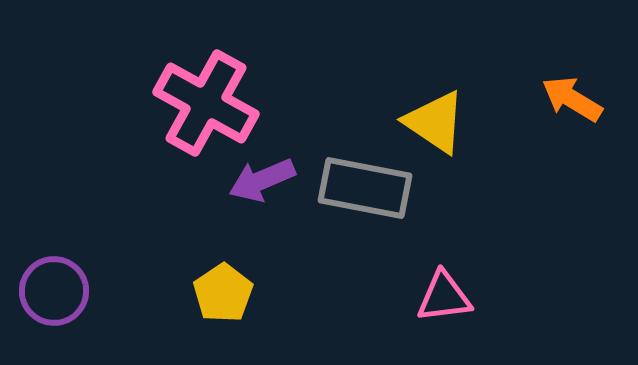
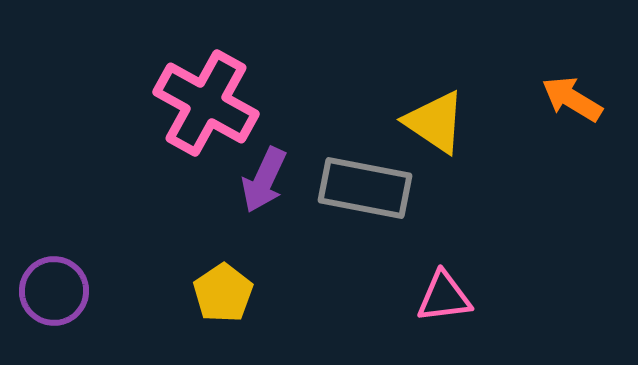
purple arrow: moved 2 px right; rotated 42 degrees counterclockwise
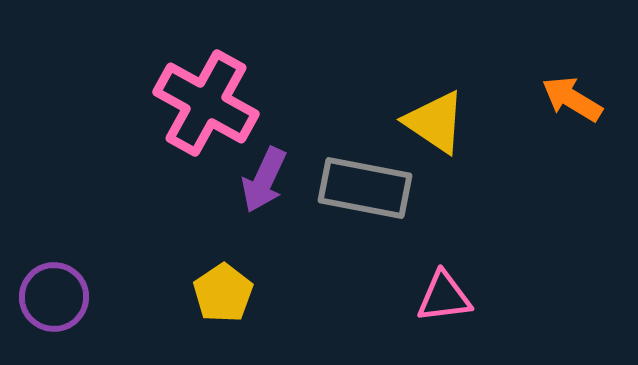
purple circle: moved 6 px down
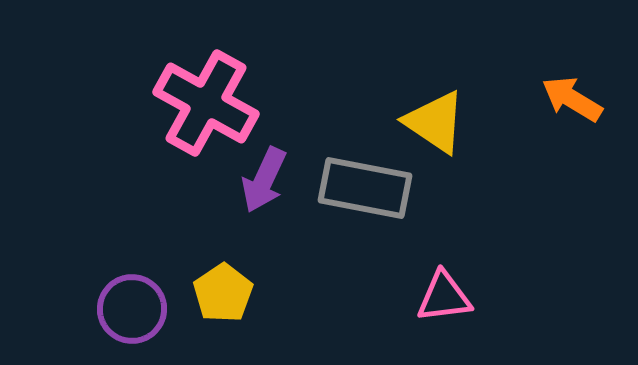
purple circle: moved 78 px right, 12 px down
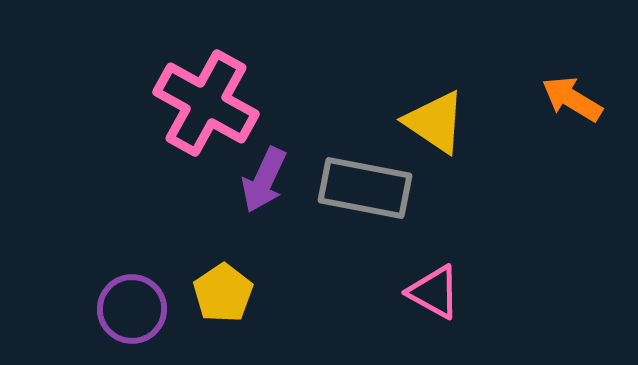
pink triangle: moved 10 px left, 5 px up; rotated 36 degrees clockwise
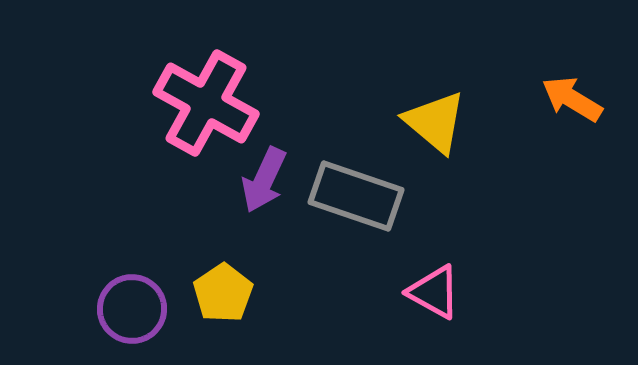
yellow triangle: rotated 6 degrees clockwise
gray rectangle: moved 9 px left, 8 px down; rotated 8 degrees clockwise
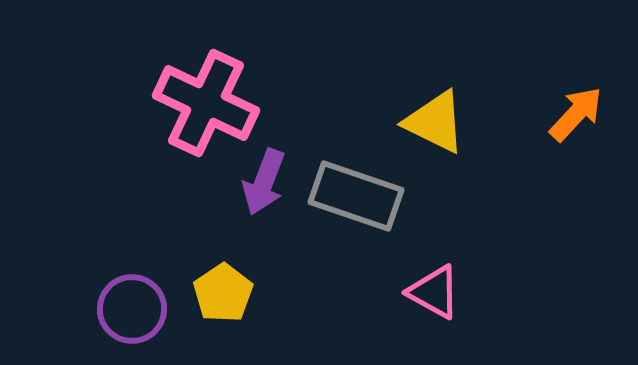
orange arrow: moved 4 px right, 15 px down; rotated 102 degrees clockwise
pink cross: rotated 4 degrees counterclockwise
yellow triangle: rotated 14 degrees counterclockwise
purple arrow: moved 2 px down; rotated 4 degrees counterclockwise
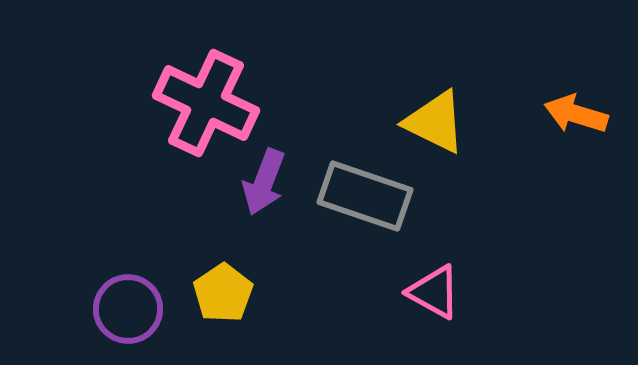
orange arrow: rotated 116 degrees counterclockwise
gray rectangle: moved 9 px right
purple circle: moved 4 px left
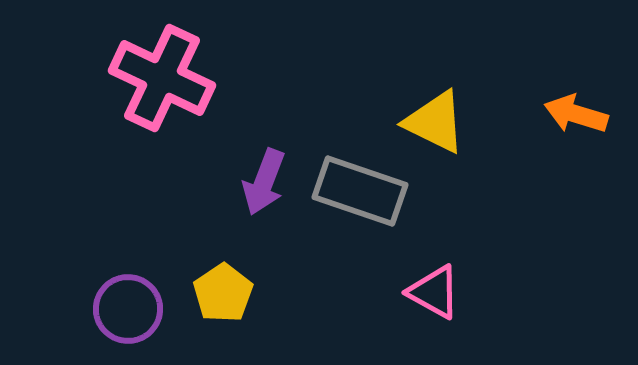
pink cross: moved 44 px left, 25 px up
gray rectangle: moved 5 px left, 5 px up
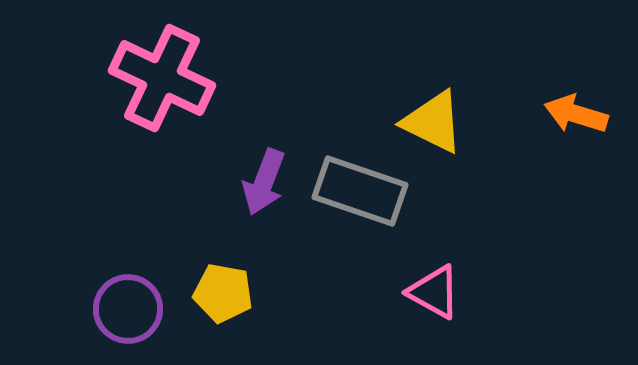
yellow triangle: moved 2 px left
yellow pentagon: rotated 28 degrees counterclockwise
